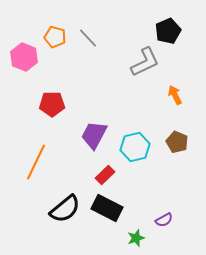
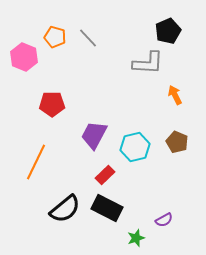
gray L-shape: moved 3 px right, 1 px down; rotated 28 degrees clockwise
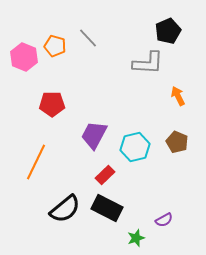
orange pentagon: moved 9 px down
orange arrow: moved 3 px right, 1 px down
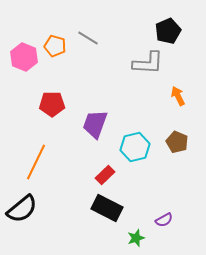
gray line: rotated 15 degrees counterclockwise
purple trapezoid: moved 1 px right, 11 px up; rotated 8 degrees counterclockwise
black semicircle: moved 43 px left
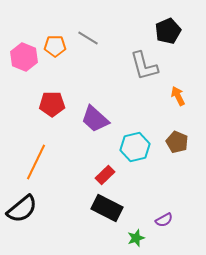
orange pentagon: rotated 15 degrees counterclockwise
gray L-shape: moved 4 px left, 3 px down; rotated 72 degrees clockwise
purple trapezoid: moved 5 px up; rotated 68 degrees counterclockwise
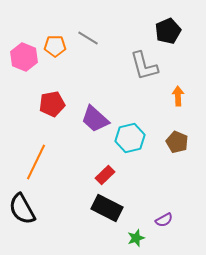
orange arrow: rotated 24 degrees clockwise
red pentagon: rotated 10 degrees counterclockwise
cyan hexagon: moved 5 px left, 9 px up
black semicircle: rotated 100 degrees clockwise
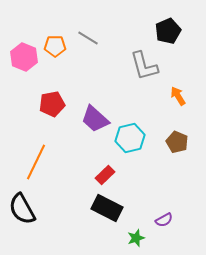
orange arrow: rotated 30 degrees counterclockwise
